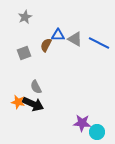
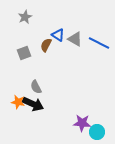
blue triangle: rotated 32 degrees clockwise
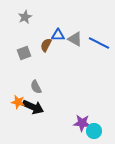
blue triangle: rotated 32 degrees counterclockwise
black arrow: moved 3 px down
cyan circle: moved 3 px left, 1 px up
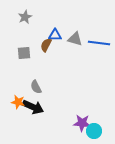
blue triangle: moved 3 px left
gray triangle: rotated 14 degrees counterclockwise
blue line: rotated 20 degrees counterclockwise
gray square: rotated 16 degrees clockwise
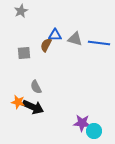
gray star: moved 4 px left, 6 px up
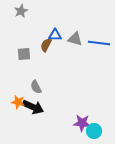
gray square: moved 1 px down
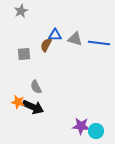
purple star: moved 1 px left, 3 px down
cyan circle: moved 2 px right
